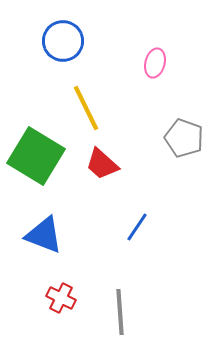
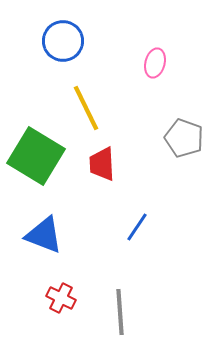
red trapezoid: rotated 45 degrees clockwise
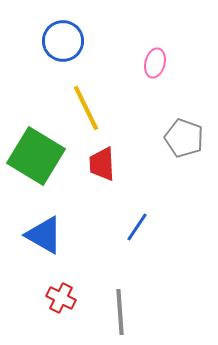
blue triangle: rotated 9 degrees clockwise
